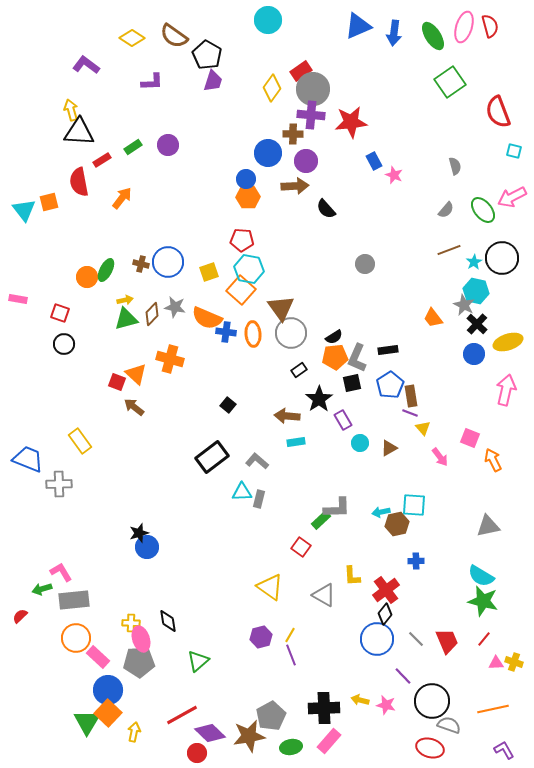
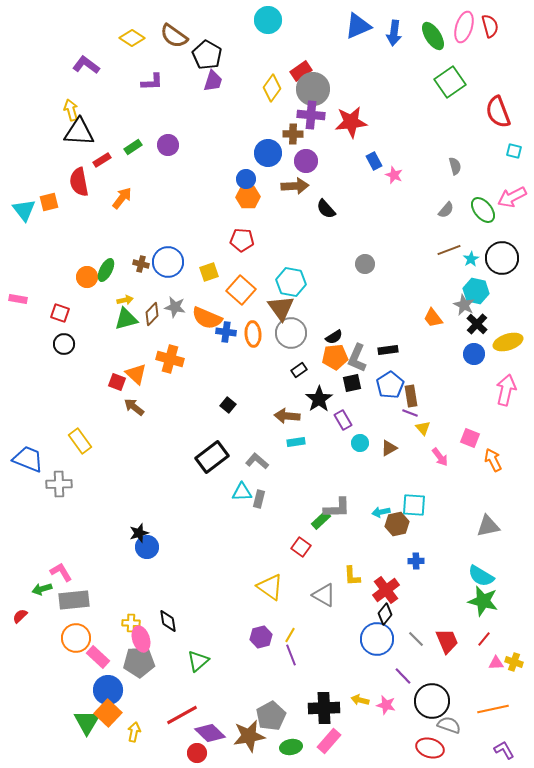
cyan star at (474, 262): moved 3 px left, 3 px up
cyan hexagon at (249, 269): moved 42 px right, 13 px down
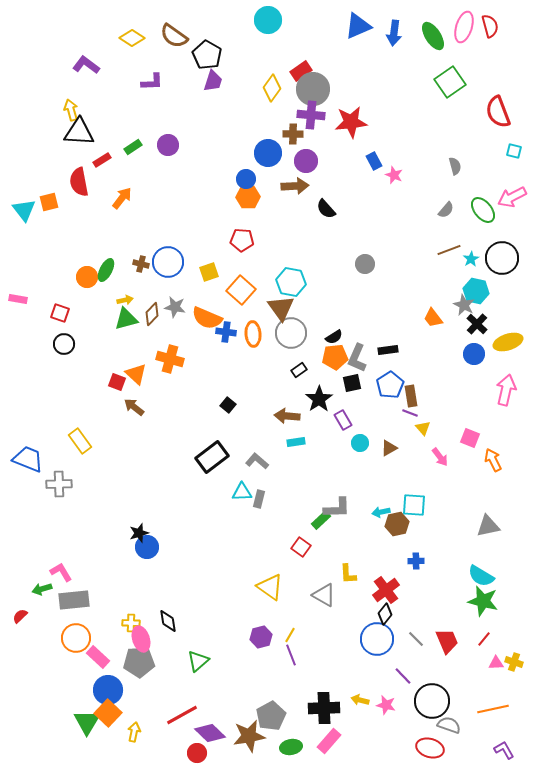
yellow L-shape at (352, 576): moved 4 px left, 2 px up
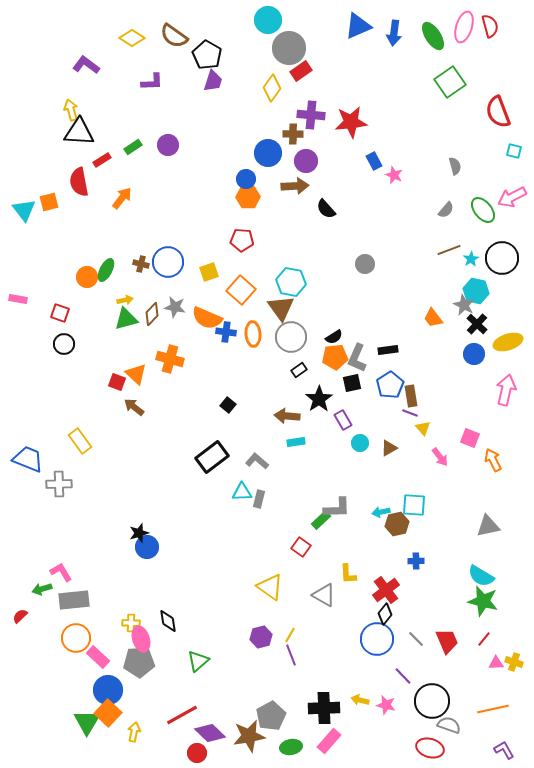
gray circle at (313, 89): moved 24 px left, 41 px up
gray circle at (291, 333): moved 4 px down
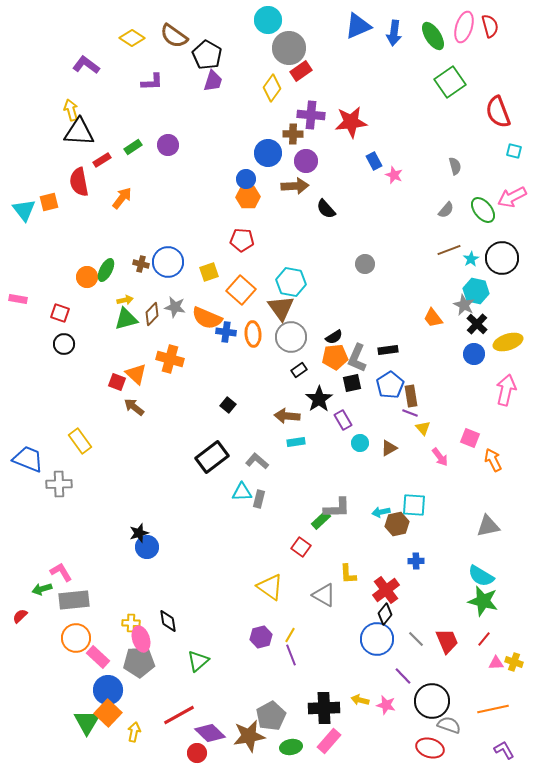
red line at (182, 715): moved 3 px left
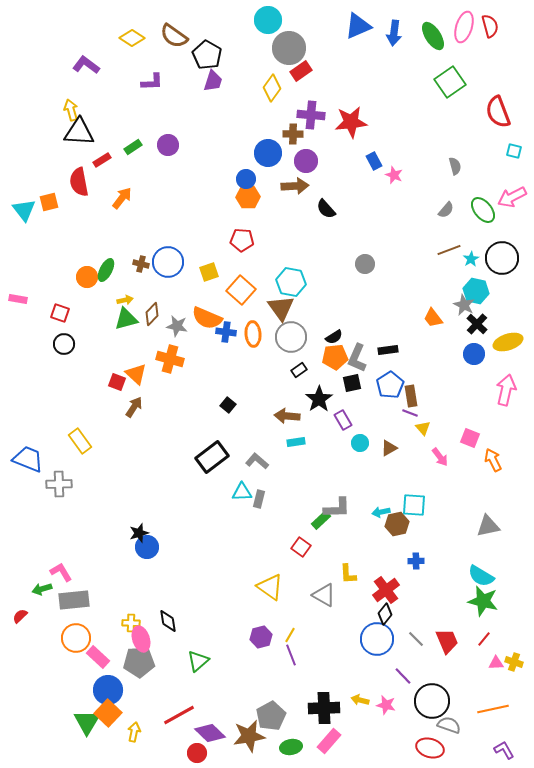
gray star at (175, 307): moved 2 px right, 19 px down
brown arrow at (134, 407): rotated 85 degrees clockwise
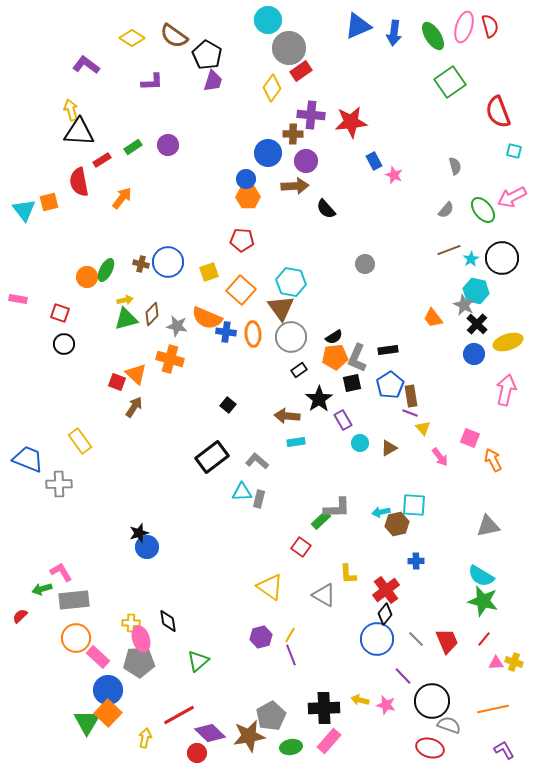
yellow arrow at (134, 732): moved 11 px right, 6 px down
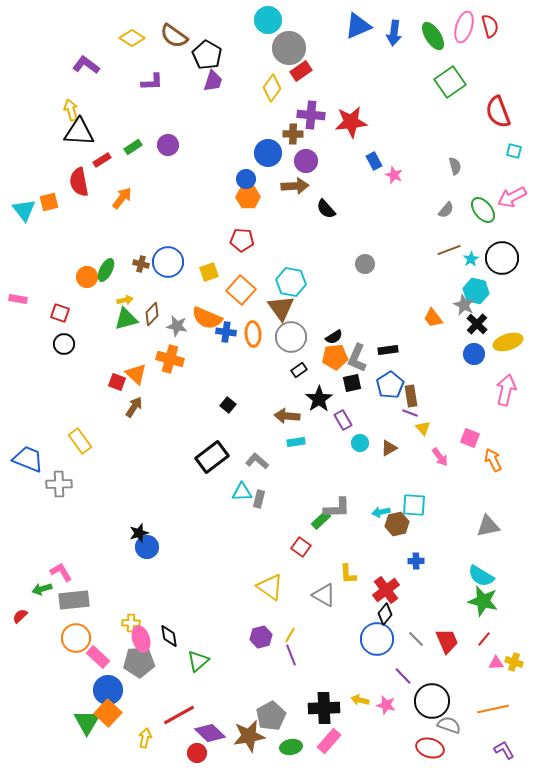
black diamond at (168, 621): moved 1 px right, 15 px down
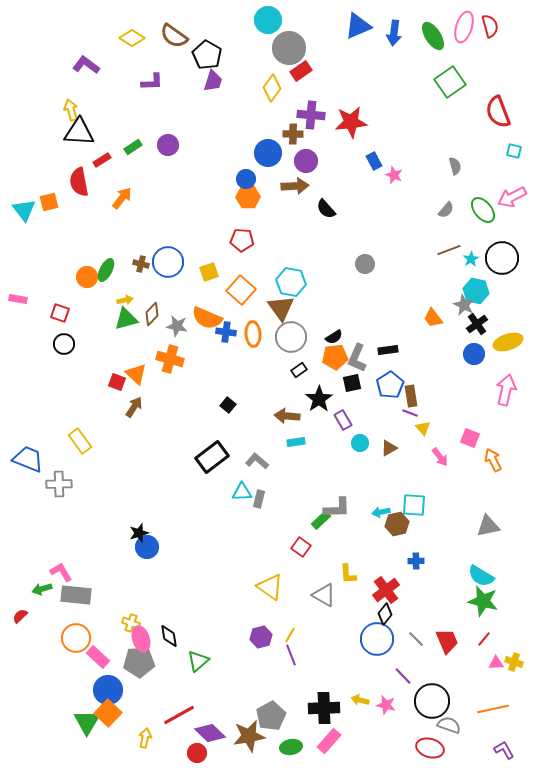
black cross at (477, 324): rotated 10 degrees clockwise
gray rectangle at (74, 600): moved 2 px right, 5 px up; rotated 12 degrees clockwise
yellow cross at (131, 623): rotated 18 degrees clockwise
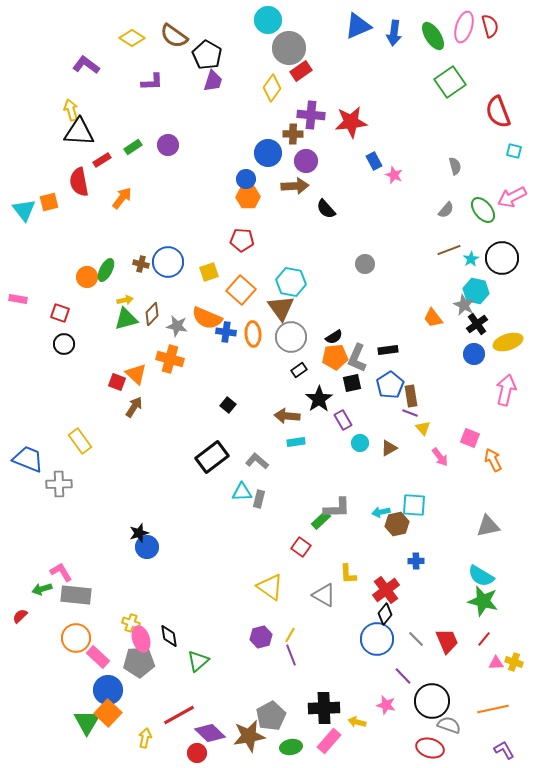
yellow arrow at (360, 700): moved 3 px left, 22 px down
